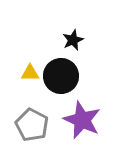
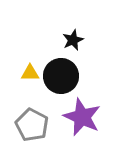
purple star: moved 3 px up
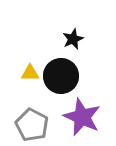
black star: moved 1 px up
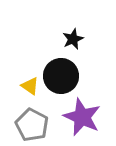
yellow triangle: moved 13 px down; rotated 36 degrees clockwise
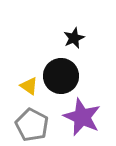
black star: moved 1 px right, 1 px up
yellow triangle: moved 1 px left
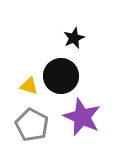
yellow triangle: rotated 18 degrees counterclockwise
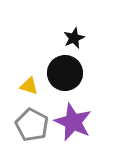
black circle: moved 4 px right, 3 px up
purple star: moved 9 px left, 5 px down
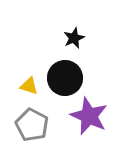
black circle: moved 5 px down
purple star: moved 16 px right, 6 px up
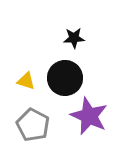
black star: rotated 20 degrees clockwise
yellow triangle: moved 3 px left, 5 px up
gray pentagon: moved 1 px right
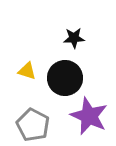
yellow triangle: moved 1 px right, 10 px up
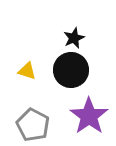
black star: rotated 20 degrees counterclockwise
black circle: moved 6 px right, 8 px up
purple star: rotated 12 degrees clockwise
